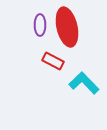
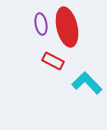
purple ellipse: moved 1 px right, 1 px up; rotated 10 degrees counterclockwise
cyan L-shape: moved 3 px right
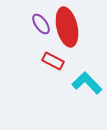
purple ellipse: rotated 25 degrees counterclockwise
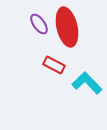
purple ellipse: moved 2 px left
red rectangle: moved 1 px right, 4 px down
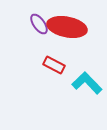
red ellipse: rotated 66 degrees counterclockwise
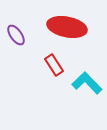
purple ellipse: moved 23 px left, 11 px down
red rectangle: rotated 30 degrees clockwise
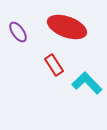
red ellipse: rotated 9 degrees clockwise
purple ellipse: moved 2 px right, 3 px up
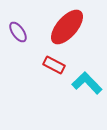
red ellipse: rotated 69 degrees counterclockwise
red rectangle: rotated 30 degrees counterclockwise
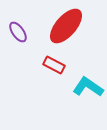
red ellipse: moved 1 px left, 1 px up
cyan L-shape: moved 1 px right, 4 px down; rotated 12 degrees counterclockwise
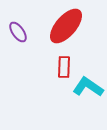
red rectangle: moved 10 px right, 2 px down; rotated 65 degrees clockwise
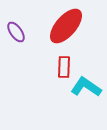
purple ellipse: moved 2 px left
cyan L-shape: moved 2 px left
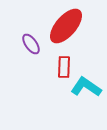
purple ellipse: moved 15 px right, 12 px down
